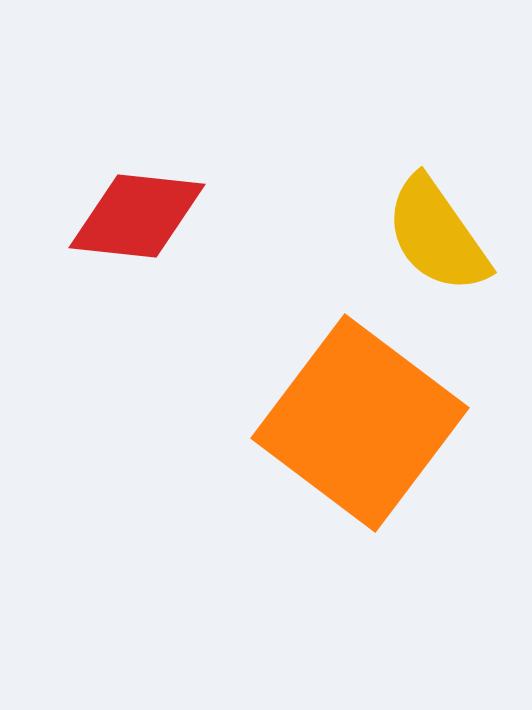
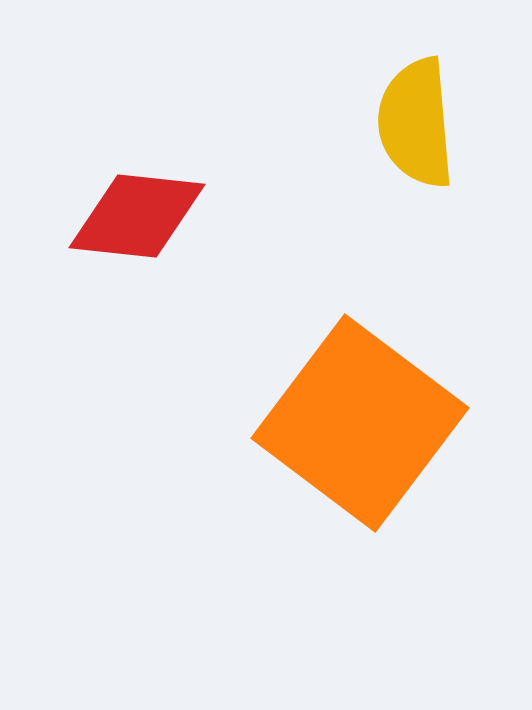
yellow semicircle: moved 21 px left, 112 px up; rotated 30 degrees clockwise
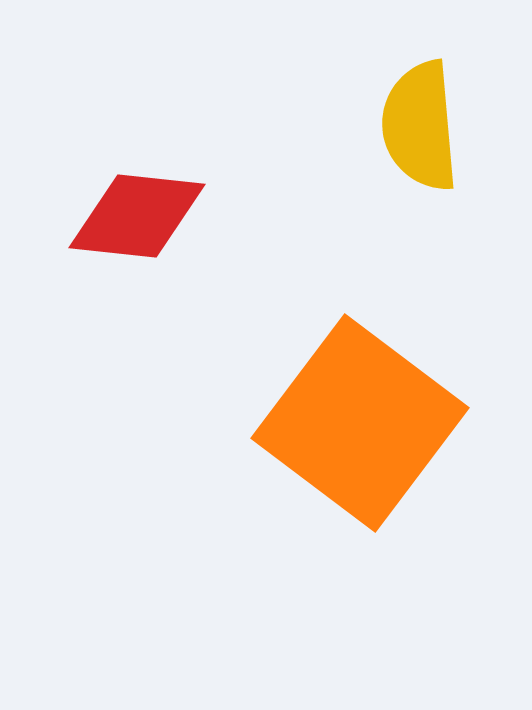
yellow semicircle: moved 4 px right, 3 px down
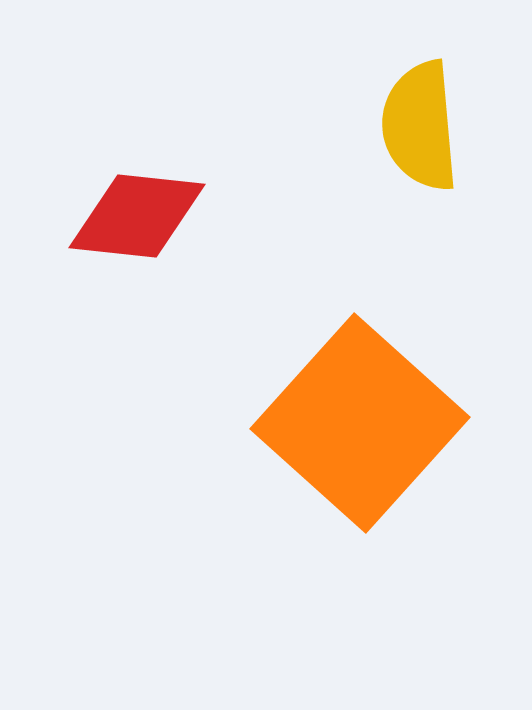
orange square: rotated 5 degrees clockwise
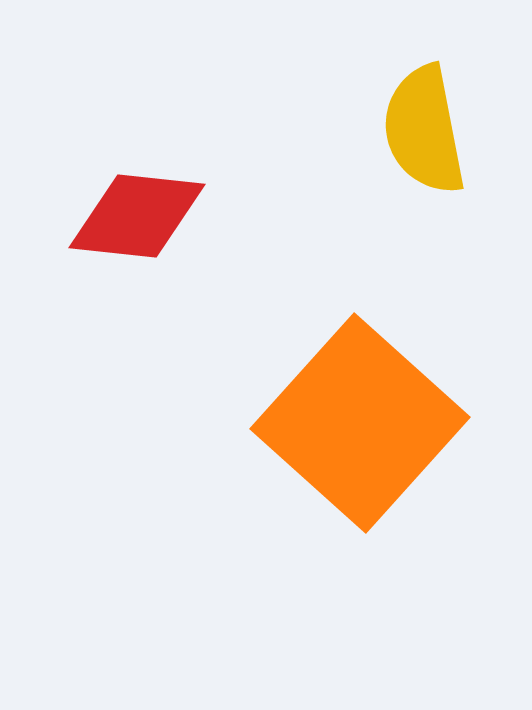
yellow semicircle: moved 4 px right, 4 px down; rotated 6 degrees counterclockwise
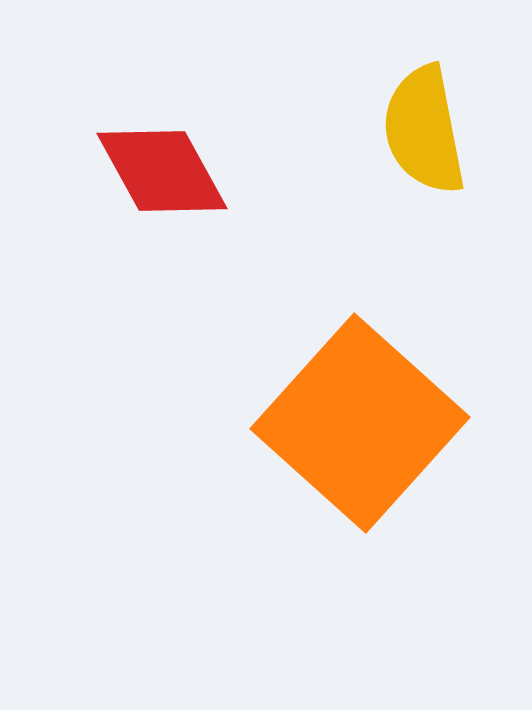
red diamond: moved 25 px right, 45 px up; rotated 55 degrees clockwise
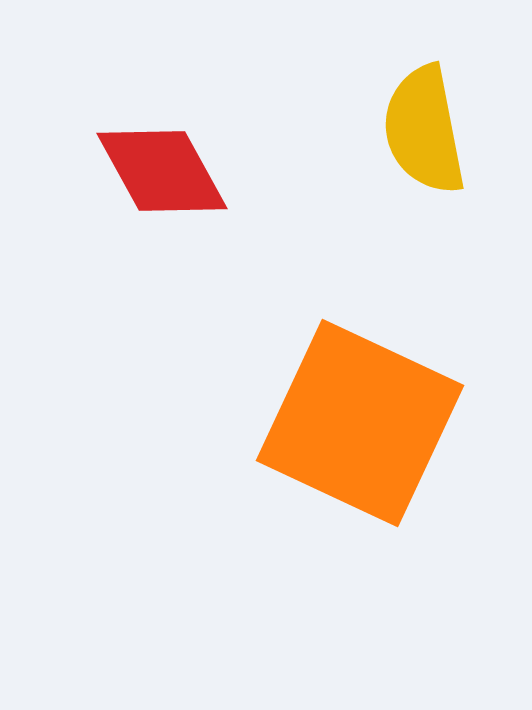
orange square: rotated 17 degrees counterclockwise
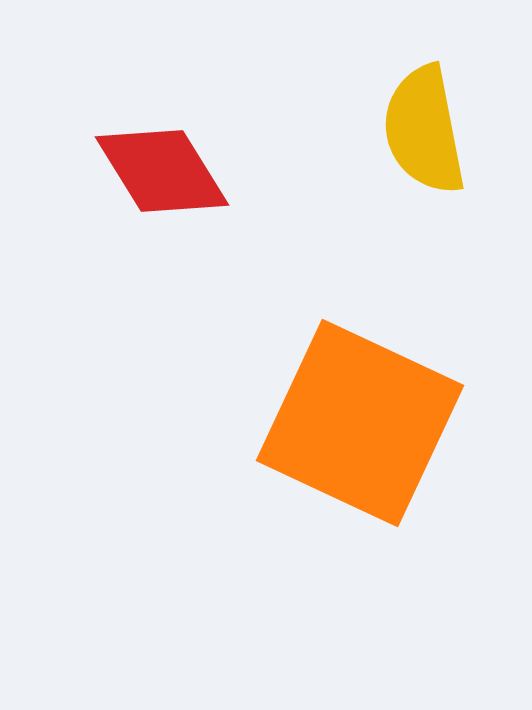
red diamond: rotated 3 degrees counterclockwise
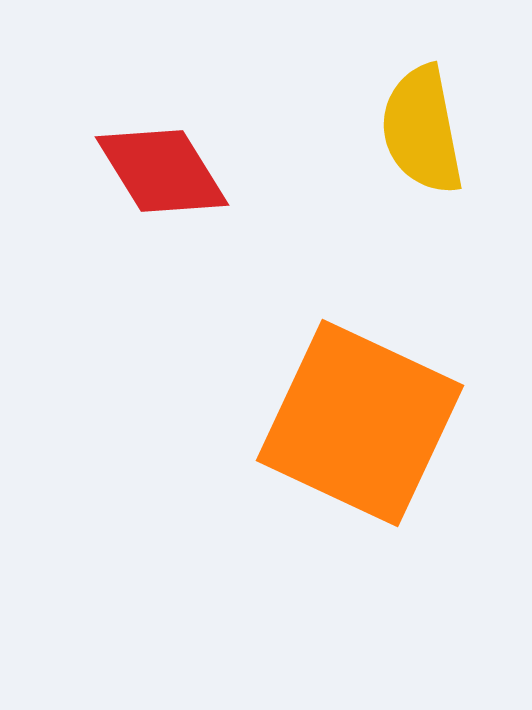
yellow semicircle: moved 2 px left
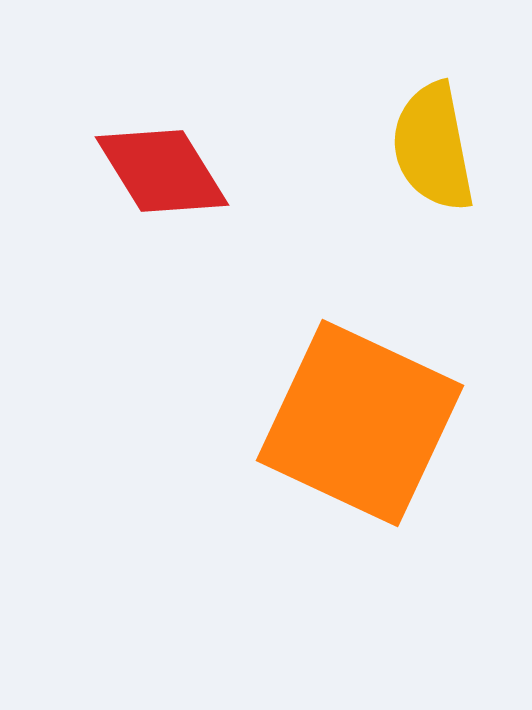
yellow semicircle: moved 11 px right, 17 px down
